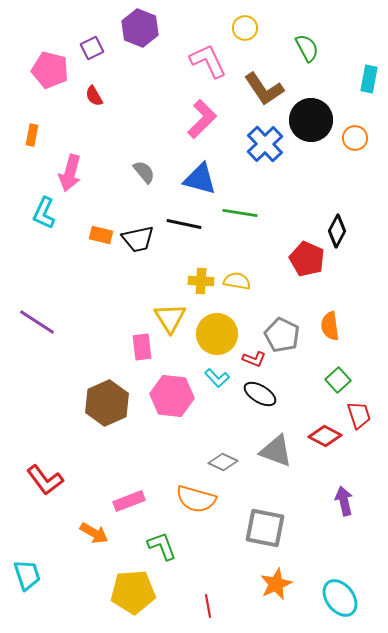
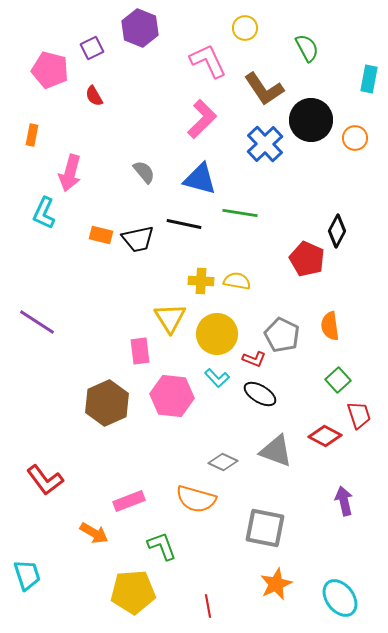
pink rectangle at (142, 347): moved 2 px left, 4 px down
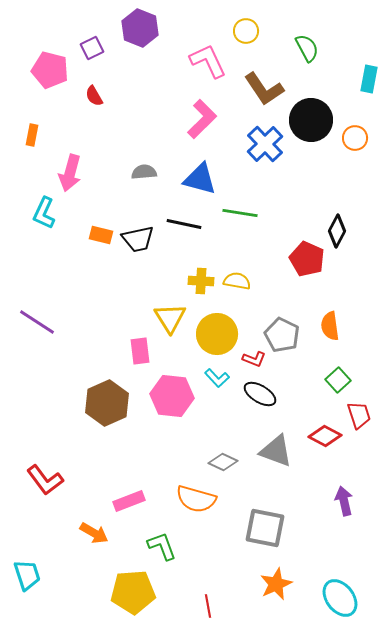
yellow circle at (245, 28): moved 1 px right, 3 px down
gray semicircle at (144, 172): rotated 55 degrees counterclockwise
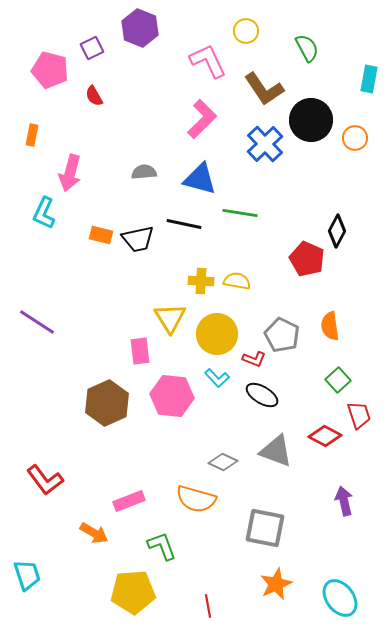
black ellipse at (260, 394): moved 2 px right, 1 px down
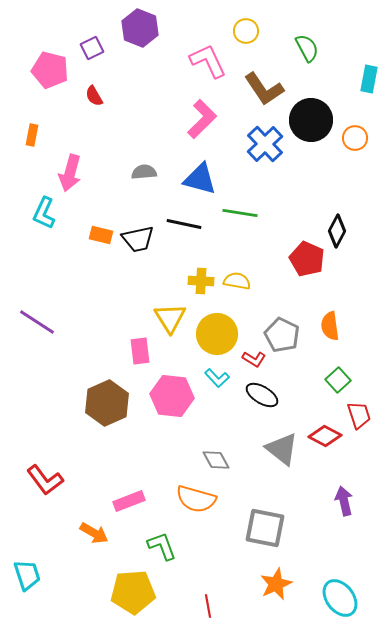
red L-shape at (254, 359): rotated 10 degrees clockwise
gray triangle at (276, 451): moved 6 px right, 2 px up; rotated 18 degrees clockwise
gray diamond at (223, 462): moved 7 px left, 2 px up; rotated 36 degrees clockwise
